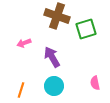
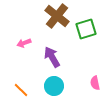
brown cross: rotated 20 degrees clockwise
orange line: rotated 63 degrees counterclockwise
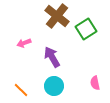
green square: rotated 15 degrees counterclockwise
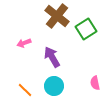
orange line: moved 4 px right
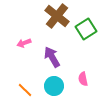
pink semicircle: moved 12 px left, 4 px up
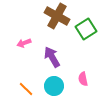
brown cross: rotated 10 degrees counterclockwise
orange line: moved 1 px right, 1 px up
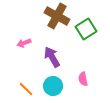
cyan circle: moved 1 px left
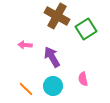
pink arrow: moved 1 px right, 2 px down; rotated 24 degrees clockwise
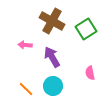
brown cross: moved 5 px left, 5 px down
pink semicircle: moved 7 px right, 6 px up
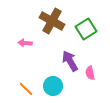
pink arrow: moved 2 px up
purple arrow: moved 18 px right, 4 px down
